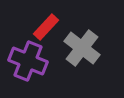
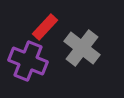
red rectangle: moved 1 px left
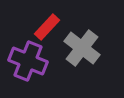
red rectangle: moved 2 px right
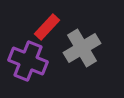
gray cross: rotated 21 degrees clockwise
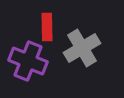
red rectangle: rotated 44 degrees counterclockwise
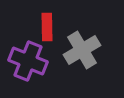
gray cross: moved 2 px down
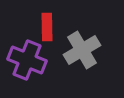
purple cross: moved 1 px left, 1 px up
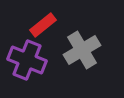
red rectangle: moved 4 px left, 2 px up; rotated 52 degrees clockwise
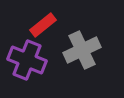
gray cross: rotated 6 degrees clockwise
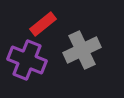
red rectangle: moved 1 px up
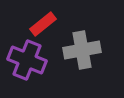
gray cross: rotated 15 degrees clockwise
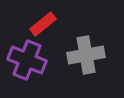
gray cross: moved 4 px right, 5 px down
